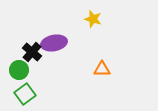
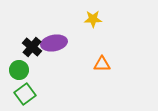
yellow star: rotated 18 degrees counterclockwise
black cross: moved 5 px up
orange triangle: moved 5 px up
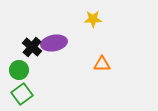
green square: moved 3 px left
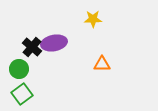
green circle: moved 1 px up
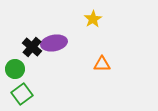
yellow star: rotated 30 degrees counterclockwise
green circle: moved 4 px left
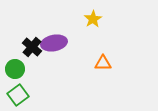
orange triangle: moved 1 px right, 1 px up
green square: moved 4 px left, 1 px down
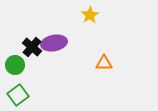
yellow star: moved 3 px left, 4 px up
orange triangle: moved 1 px right
green circle: moved 4 px up
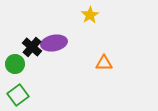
green circle: moved 1 px up
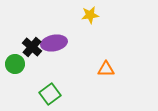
yellow star: rotated 24 degrees clockwise
orange triangle: moved 2 px right, 6 px down
green square: moved 32 px right, 1 px up
